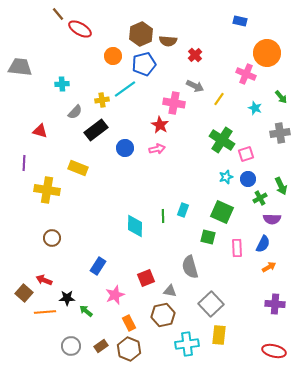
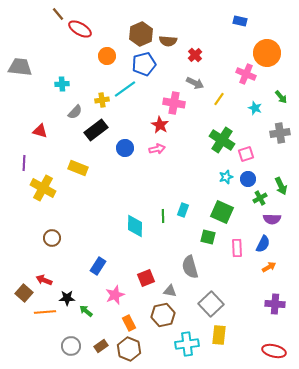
orange circle at (113, 56): moved 6 px left
gray arrow at (195, 86): moved 3 px up
yellow cross at (47, 190): moved 4 px left, 2 px up; rotated 20 degrees clockwise
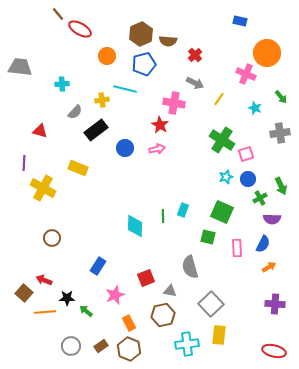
cyan line at (125, 89): rotated 50 degrees clockwise
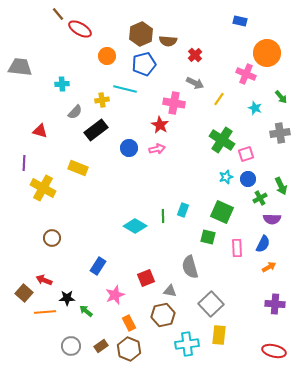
blue circle at (125, 148): moved 4 px right
cyan diamond at (135, 226): rotated 60 degrees counterclockwise
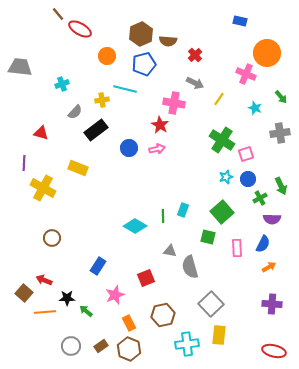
cyan cross at (62, 84): rotated 16 degrees counterclockwise
red triangle at (40, 131): moved 1 px right, 2 px down
green square at (222, 212): rotated 25 degrees clockwise
gray triangle at (170, 291): moved 40 px up
purple cross at (275, 304): moved 3 px left
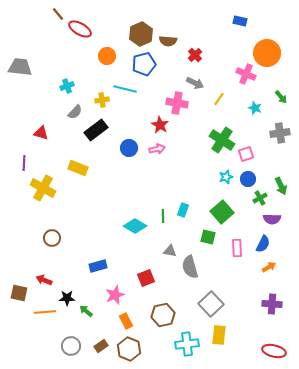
cyan cross at (62, 84): moved 5 px right, 2 px down
pink cross at (174, 103): moved 3 px right
blue rectangle at (98, 266): rotated 42 degrees clockwise
brown square at (24, 293): moved 5 px left; rotated 30 degrees counterclockwise
orange rectangle at (129, 323): moved 3 px left, 2 px up
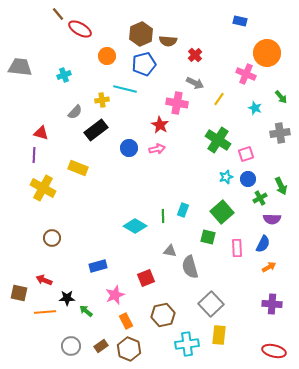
cyan cross at (67, 86): moved 3 px left, 11 px up
green cross at (222, 140): moved 4 px left
purple line at (24, 163): moved 10 px right, 8 px up
